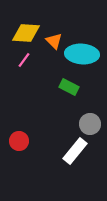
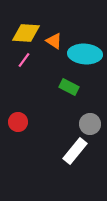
orange triangle: rotated 12 degrees counterclockwise
cyan ellipse: moved 3 px right
red circle: moved 1 px left, 19 px up
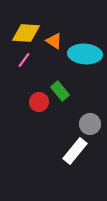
green rectangle: moved 9 px left, 4 px down; rotated 24 degrees clockwise
red circle: moved 21 px right, 20 px up
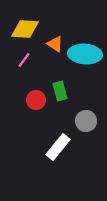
yellow diamond: moved 1 px left, 4 px up
orange triangle: moved 1 px right, 3 px down
green rectangle: rotated 24 degrees clockwise
red circle: moved 3 px left, 2 px up
gray circle: moved 4 px left, 3 px up
white rectangle: moved 17 px left, 4 px up
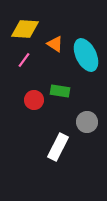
cyan ellipse: moved 1 px right, 1 px down; rotated 60 degrees clockwise
green rectangle: rotated 66 degrees counterclockwise
red circle: moved 2 px left
gray circle: moved 1 px right, 1 px down
white rectangle: rotated 12 degrees counterclockwise
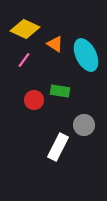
yellow diamond: rotated 20 degrees clockwise
gray circle: moved 3 px left, 3 px down
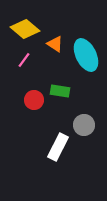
yellow diamond: rotated 16 degrees clockwise
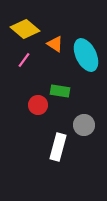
red circle: moved 4 px right, 5 px down
white rectangle: rotated 12 degrees counterclockwise
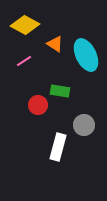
yellow diamond: moved 4 px up; rotated 12 degrees counterclockwise
pink line: moved 1 px down; rotated 21 degrees clockwise
